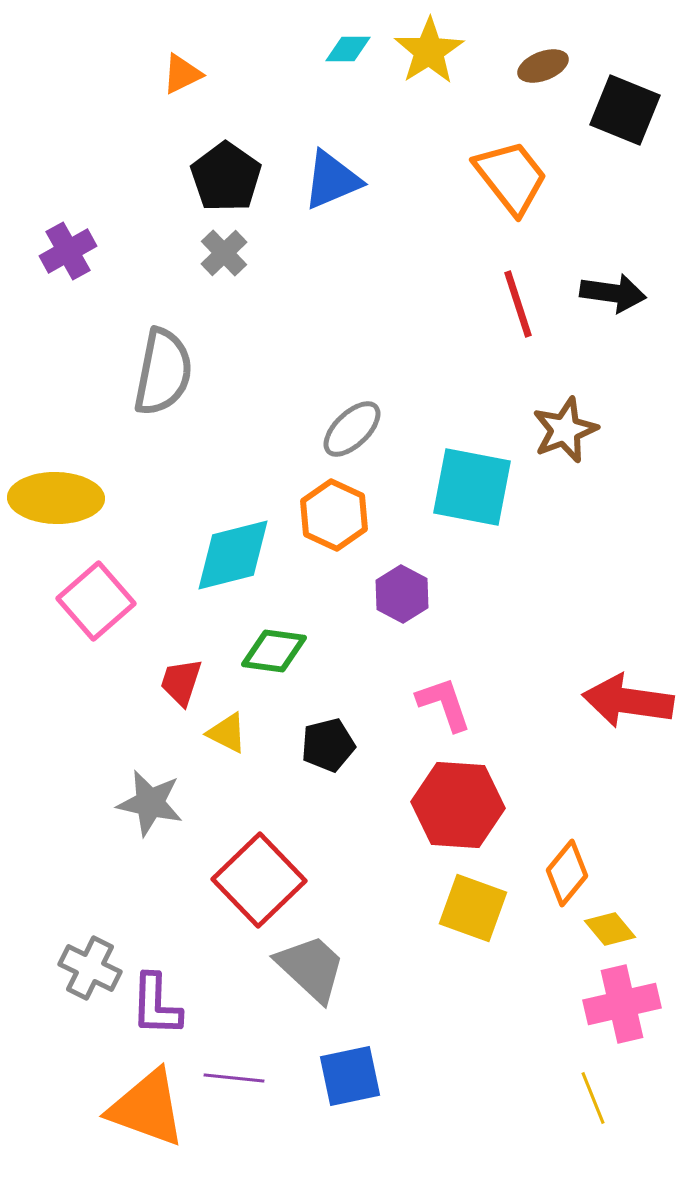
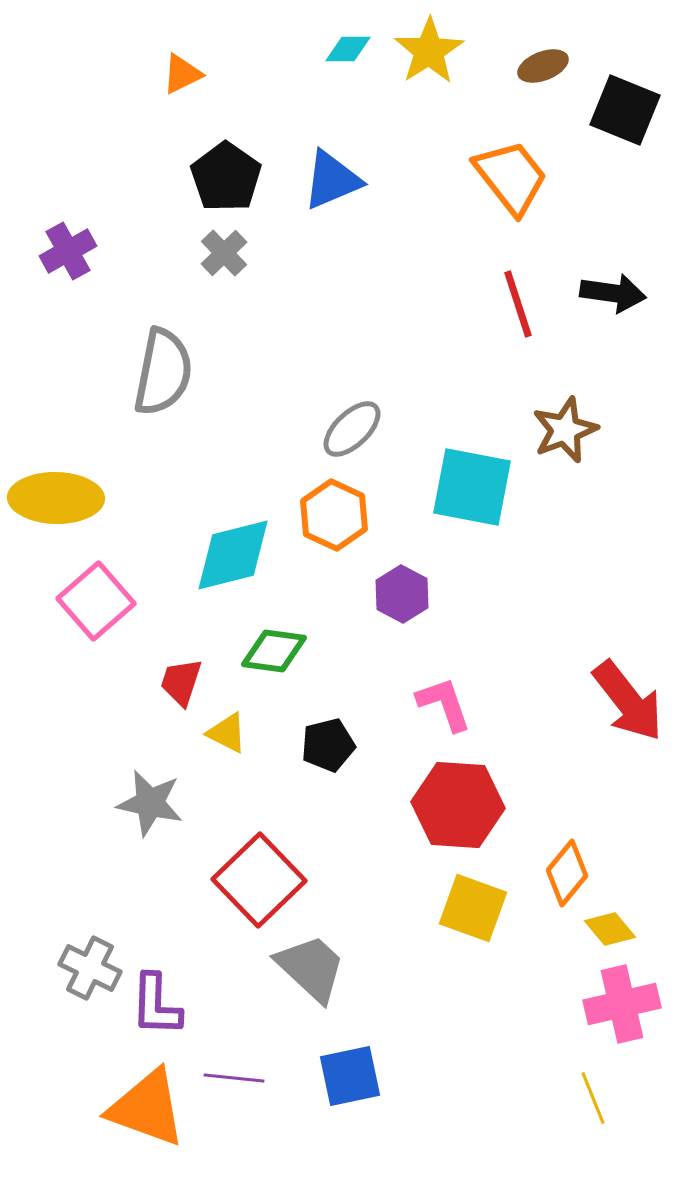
red arrow at (628, 701): rotated 136 degrees counterclockwise
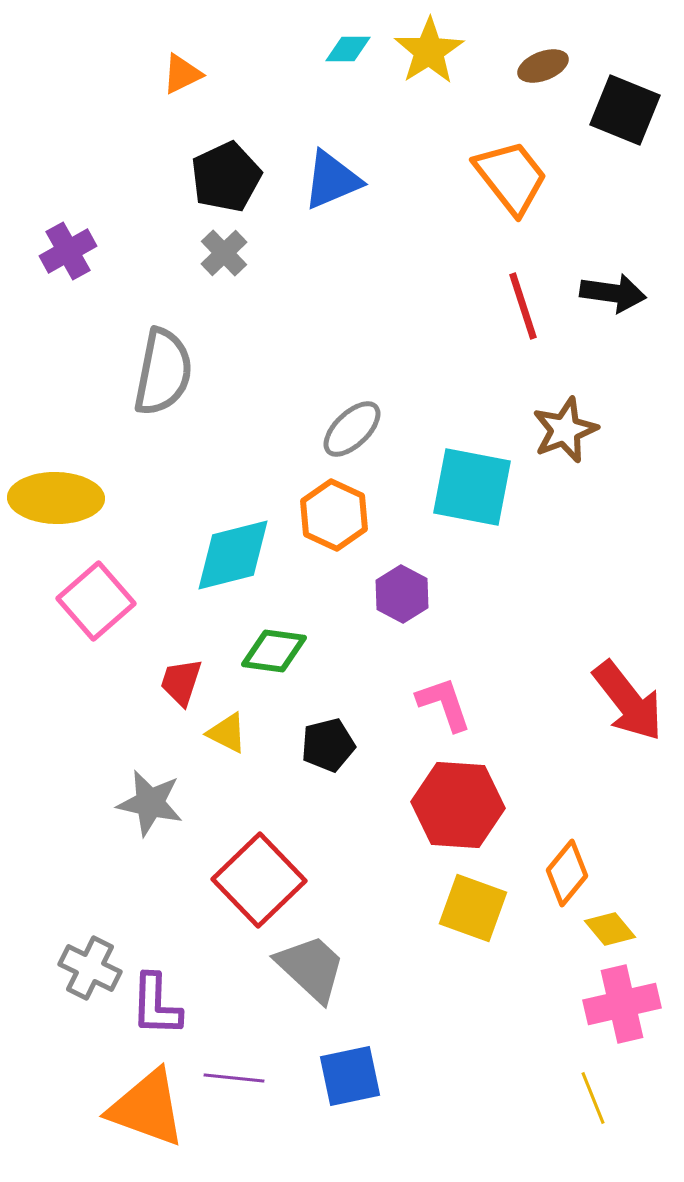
black pentagon at (226, 177): rotated 12 degrees clockwise
red line at (518, 304): moved 5 px right, 2 px down
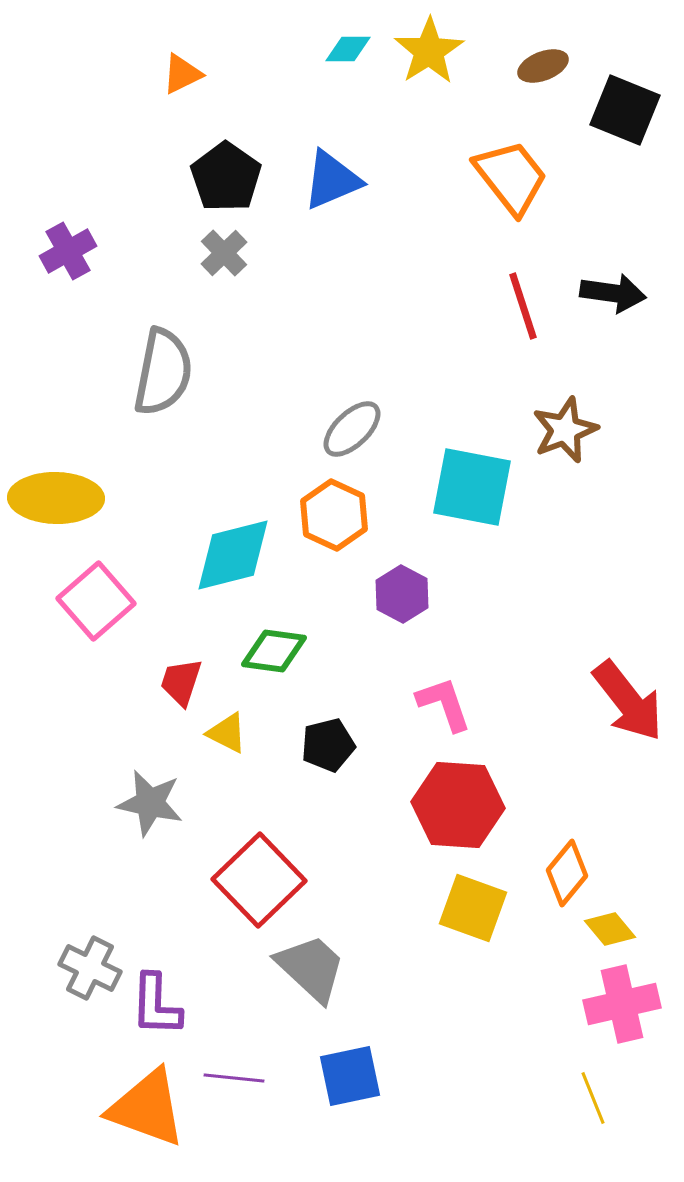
black pentagon at (226, 177): rotated 12 degrees counterclockwise
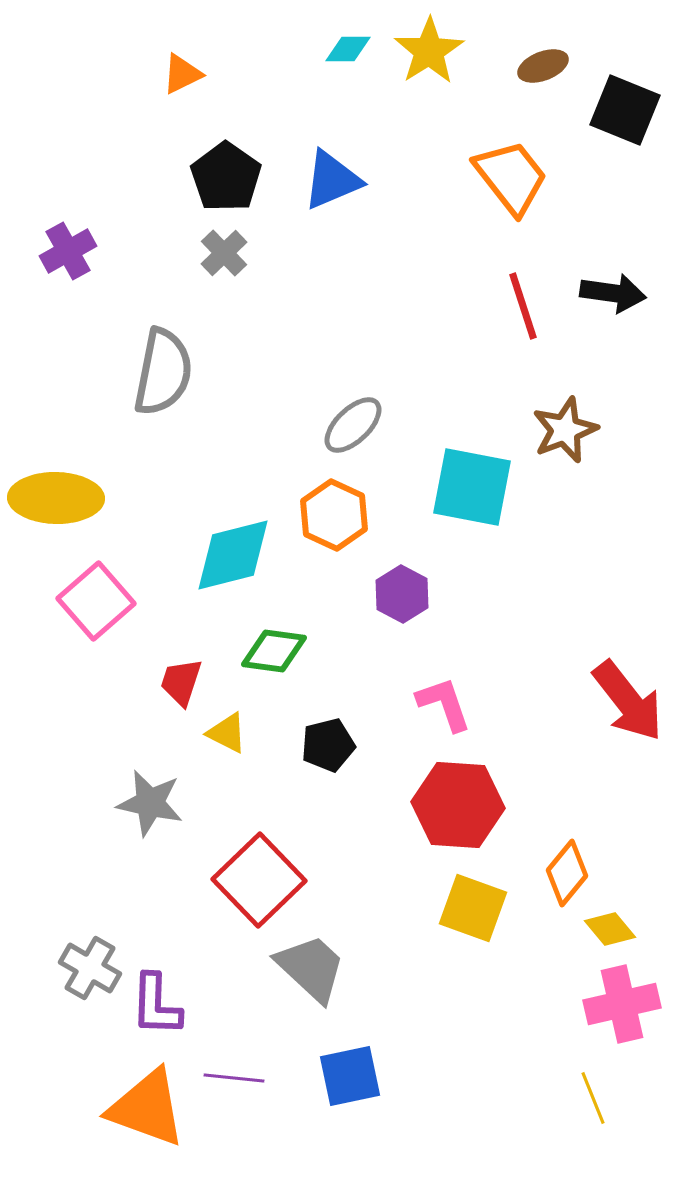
gray ellipse at (352, 429): moved 1 px right, 4 px up
gray cross at (90, 968): rotated 4 degrees clockwise
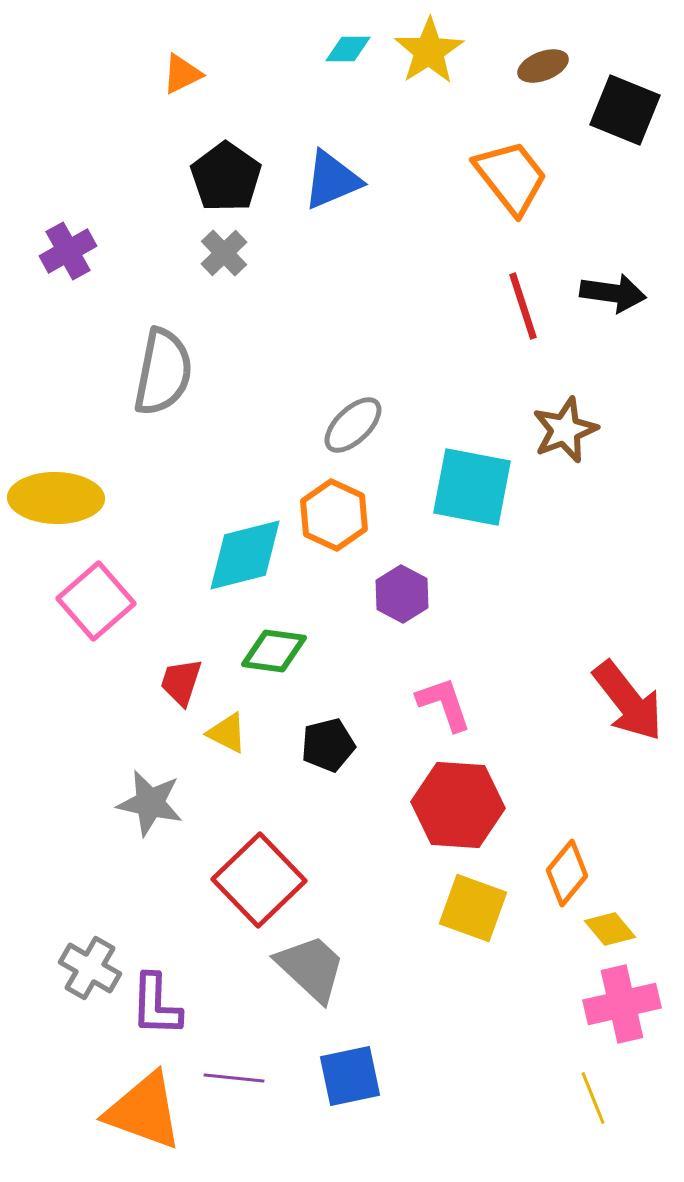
cyan diamond at (233, 555): moved 12 px right
orange triangle at (147, 1108): moved 3 px left, 3 px down
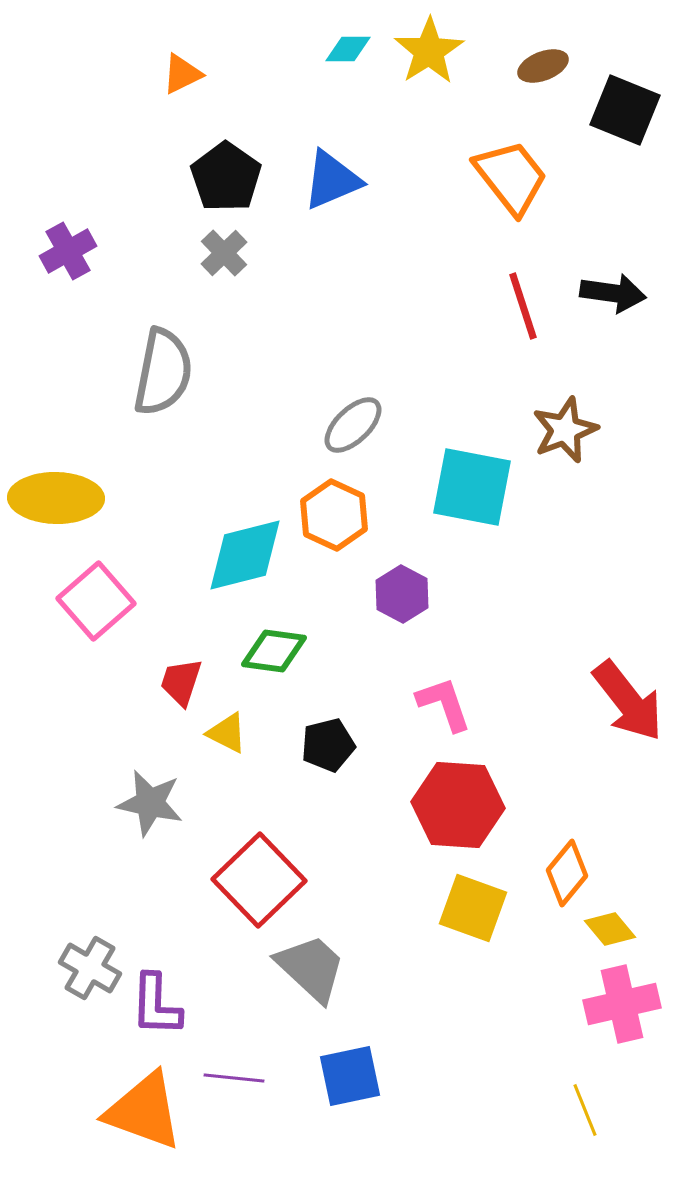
yellow line at (593, 1098): moved 8 px left, 12 px down
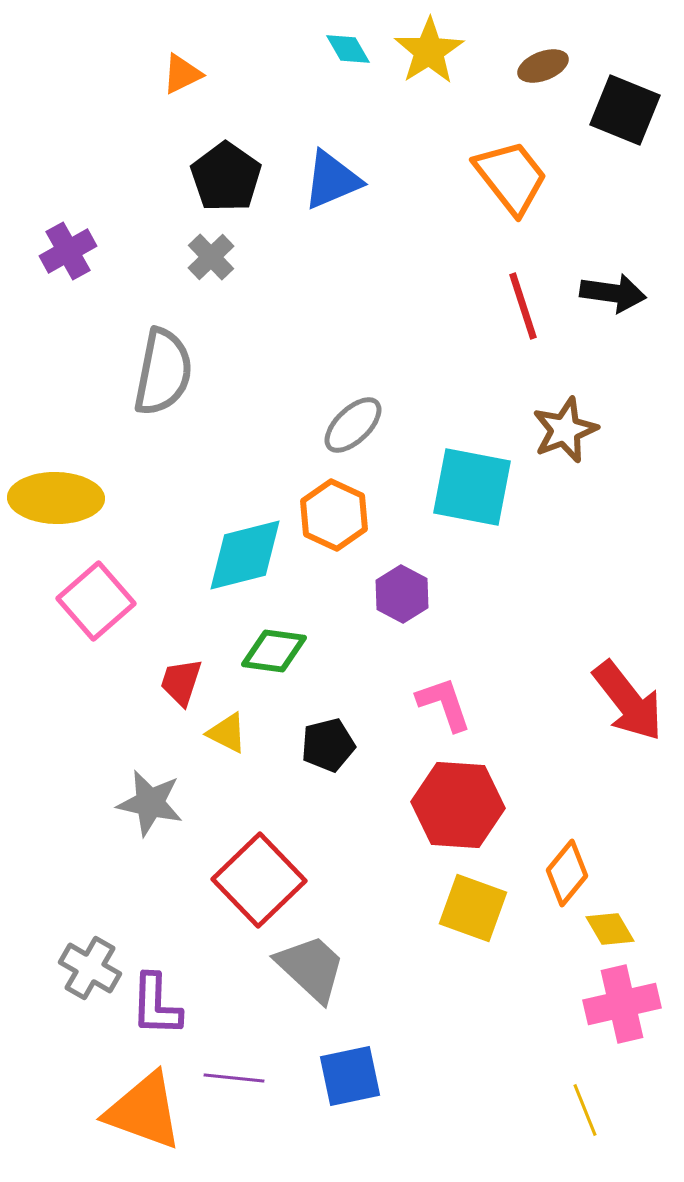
cyan diamond at (348, 49): rotated 60 degrees clockwise
gray cross at (224, 253): moved 13 px left, 4 px down
yellow diamond at (610, 929): rotated 9 degrees clockwise
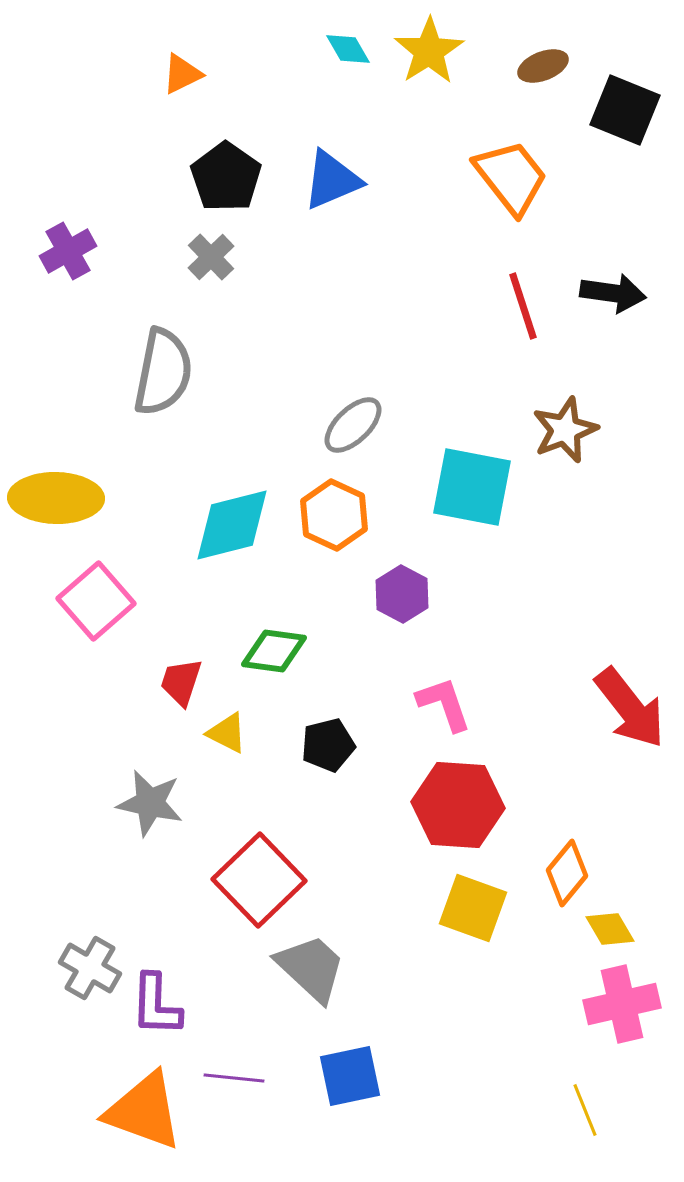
cyan diamond at (245, 555): moved 13 px left, 30 px up
red arrow at (628, 701): moved 2 px right, 7 px down
